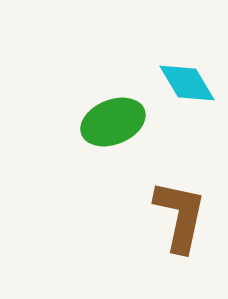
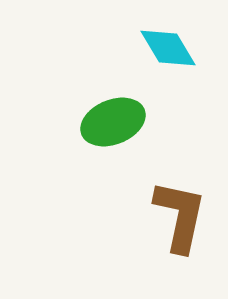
cyan diamond: moved 19 px left, 35 px up
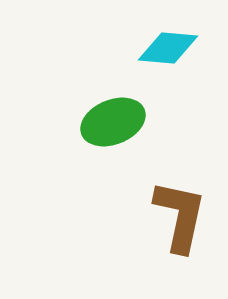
cyan diamond: rotated 54 degrees counterclockwise
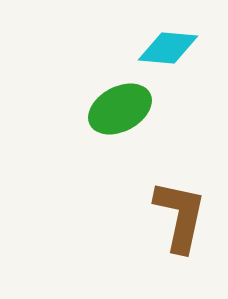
green ellipse: moved 7 px right, 13 px up; rotated 6 degrees counterclockwise
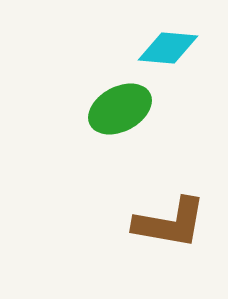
brown L-shape: moved 10 px left, 7 px down; rotated 88 degrees clockwise
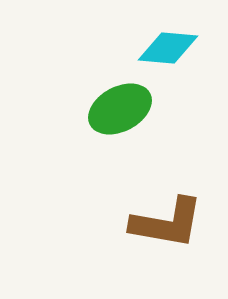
brown L-shape: moved 3 px left
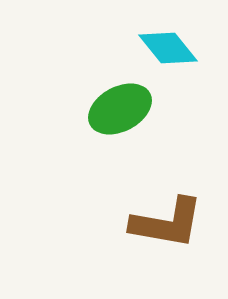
cyan diamond: rotated 46 degrees clockwise
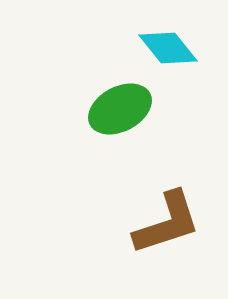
brown L-shape: rotated 28 degrees counterclockwise
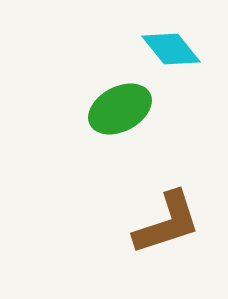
cyan diamond: moved 3 px right, 1 px down
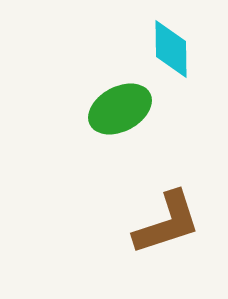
cyan diamond: rotated 38 degrees clockwise
